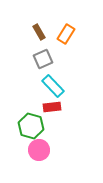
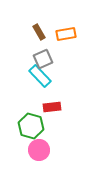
orange rectangle: rotated 48 degrees clockwise
cyan rectangle: moved 13 px left, 10 px up
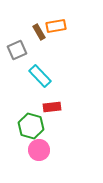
orange rectangle: moved 10 px left, 8 px up
gray square: moved 26 px left, 9 px up
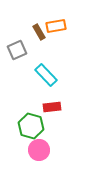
cyan rectangle: moved 6 px right, 1 px up
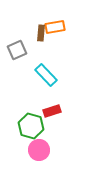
orange rectangle: moved 1 px left, 1 px down
brown rectangle: moved 2 px right, 1 px down; rotated 35 degrees clockwise
red rectangle: moved 4 px down; rotated 12 degrees counterclockwise
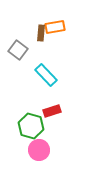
gray square: moved 1 px right; rotated 30 degrees counterclockwise
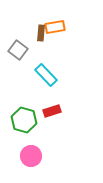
green hexagon: moved 7 px left, 6 px up
pink circle: moved 8 px left, 6 px down
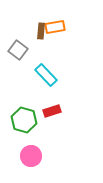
brown rectangle: moved 2 px up
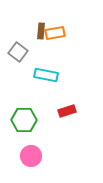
orange rectangle: moved 6 px down
gray square: moved 2 px down
cyan rectangle: rotated 35 degrees counterclockwise
red rectangle: moved 15 px right
green hexagon: rotated 15 degrees counterclockwise
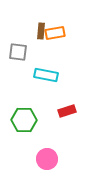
gray square: rotated 30 degrees counterclockwise
pink circle: moved 16 px right, 3 px down
